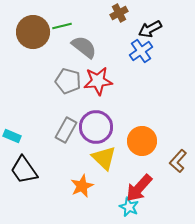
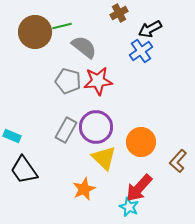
brown circle: moved 2 px right
orange circle: moved 1 px left, 1 px down
orange star: moved 2 px right, 3 px down
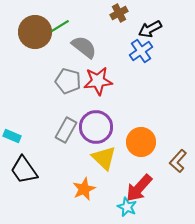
green line: moved 2 px left; rotated 18 degrees counterclockwise
cyan star: moved 2 px left
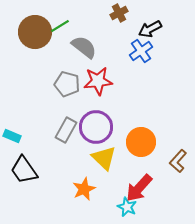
gray pentagon: moved 1 px left, 3 px down
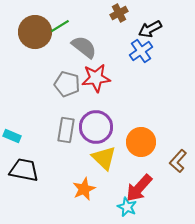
red star: moved 2 px left, 3 px up
gray rectangle: rotated 20 degrees counterclockwise
black trapezoid: rotated 136 degrees clockwise
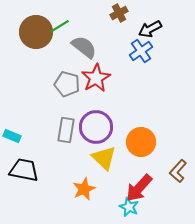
brown circle: moved 1 px right
red star: rotated 24 degrees counterclockwise
brown L-shape: moved 10 px down
cyan star: moved 2 px right
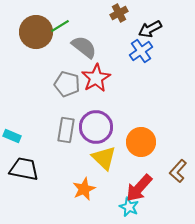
black trapezoid: moved 1 px up
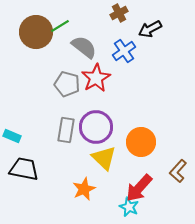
blue cross: moved 17 px left
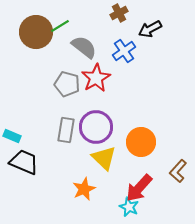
black trapezoid: moved 7 px up; rotated 12 degrees clockwise
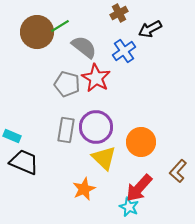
brown circle: moved 1 px right
red star: rotated 12 degrees counterclockwise
